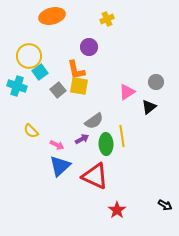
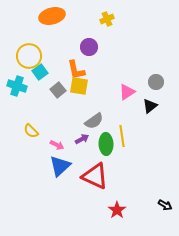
black triangle: moved 1 px right, 1 px up
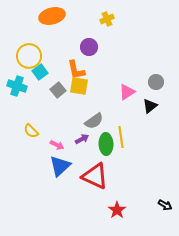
yellow line: moved 1 px left, 1 px down
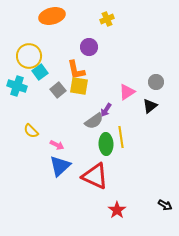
purple arrow: moved 24 px right, 29 px up; rotated 152 degrees clockwise
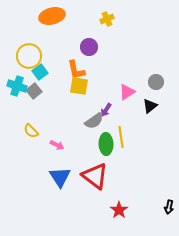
gray square: moved 24 px left, 1 px down
blue triangle: moved 11 px down; rotated 20 degrees counterclockwise
red triangle: rotated 12 degrees clockwise
black arrow: moved 4 px right, 2 px down; rotated 72 degrees clockwise
red star: moved 2 px right
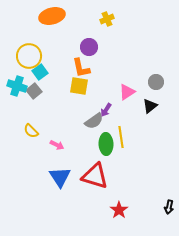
orange L-shape: moved 5 px right, 2 px up
red triangle: rotated 20 degrees counterclockwise
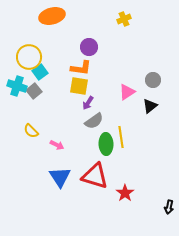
yellow cross: moved 17 px right
yellow circle: moved 1 px down
orange L-shape: rotated 70 degrees counterclockwise
gray circle: moved 3 px left, 2 px up
purple arrow: moved 18 px left, 7 px up
red star: moved 6 px right, 17 px up
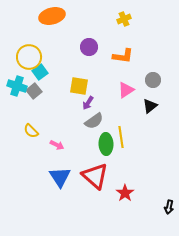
orange L-shape: moved 42 px right, 12 px up
pink triangle: moved 1 px left, 2 px up
red triangle: rotated 24 degrees clockwise
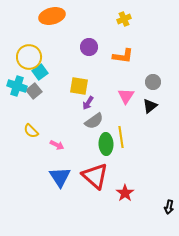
gray circle: moved 2 px down
pink triangle: moved 6 px down; rotated 24 degrees counterclockwise
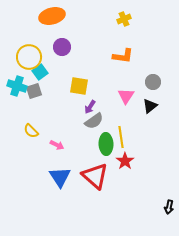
purple circle: moved 27 px left
gray square: rotated 21 degrees clockwise
purple arrow: moved 2 px right, 4 px down
red star: moved 32 px up
